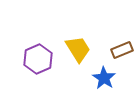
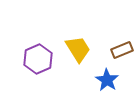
blue star: moved 3 px right, 2 px down
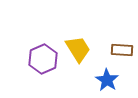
brown rectangle: rotated 25 degrees clockwise
purple hexagon: moved 5 px right
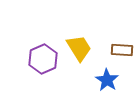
yellow trapezoid: moved 1 px right, 1 px up
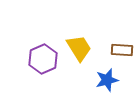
blue star: rotated 25 degrees clockwise
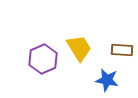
blue star: rotated 25 degrees clockwise
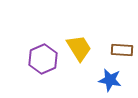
blue star: moved 3 px right
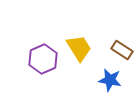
brown rectangle: rotated 30 degrees clockwise
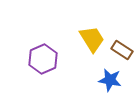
yellow trapezoid: moved 13 px right, 9 px up
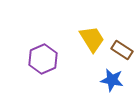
blue star: moved 2 px right
